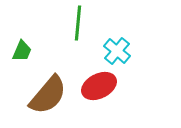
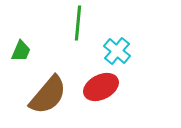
green trapezoid: moved 1 px left
red ellipse: moved 2 px right, 1 px down
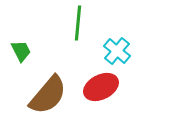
green trapezoid: rotated 50 degrees counterclockwise
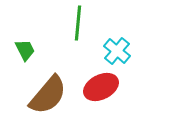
green trapezoid: moved 4 px right, 1 px up
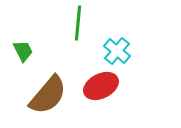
green trapezoid: moved 2 px left, 1 px down
red ellipse: moved 1 px up
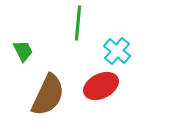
brown semicircle: rotated 15 degrees counterclockwise
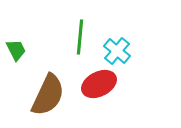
green line: moved 2 px right, 14 px down
green trapezoid: moved 7 px left, 1 px up
red ellipse: moved 2 px left, 2 px up
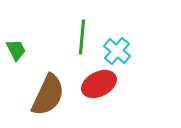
green line: moved 2 px right
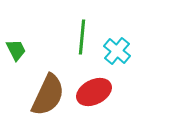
red ellipse: moved 5 px left, 8 px down
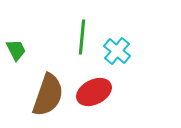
brown semicircle: rotated 6 degrees counterclockwise
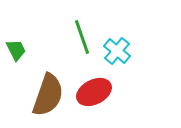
green line: rotated 24 degrees counterclockwise
